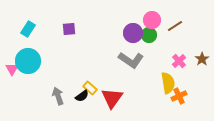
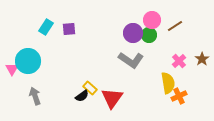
cyan rectangle: moved 18 px right, 2 px up
gray arrow: moved 23 px left
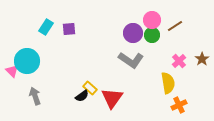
green circle: moved 3 px right
cyan circle: moved 1 px left
pink triangle: moved 2 px down; rotated 16 degrees counterclockwise
orange cross: moved 9 px down
